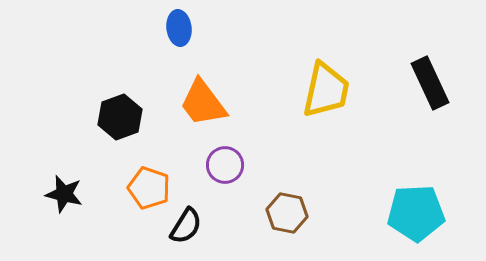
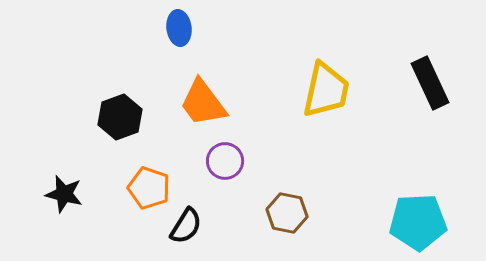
purple circle: moved 4 px up
cyan pentagon: moved 2 px right, 9 px down
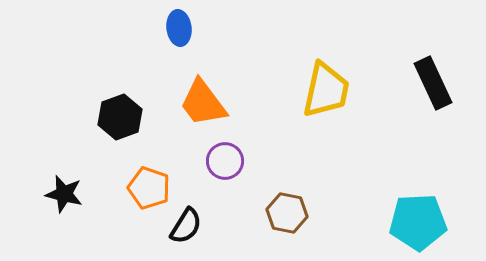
black rectangle: moved 3 px right
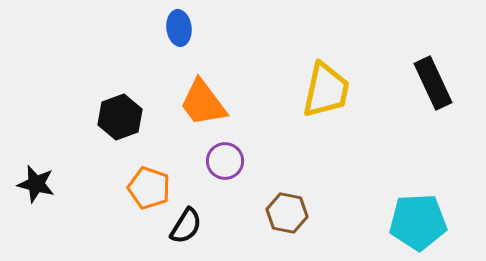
black star: moved 28 px left, 10 px up
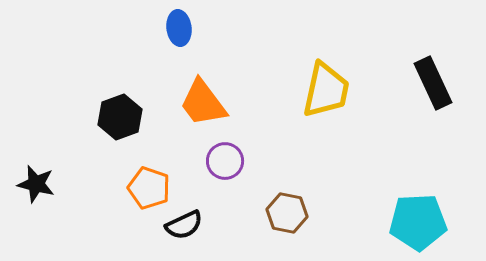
black semicircle: moved 2 px left, 1 px up; rotated 33 degrees clockwise
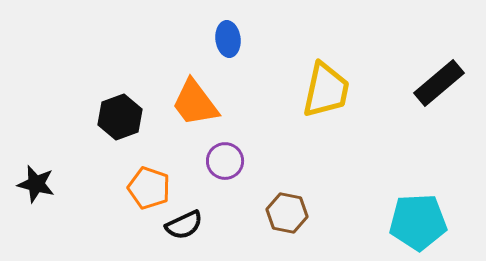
blue ellipse: moved 49 px right, 11 px down
black rectangle: moved 6 px right; rotated 75 degrees clockwise
orange trapezoid: moved 8 px left
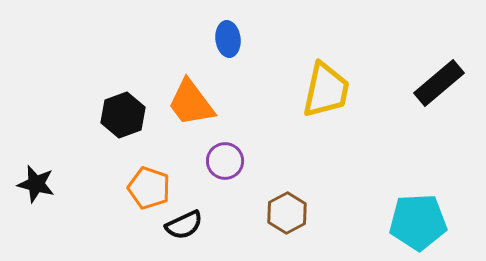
orange trapezoid: moved 4 px left
black hexagon: moved 3 px right, 2 px up
brown hexagon: rotated 21 degrees clockwise
